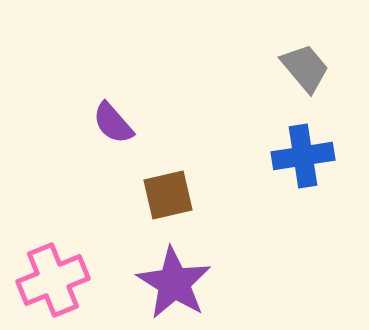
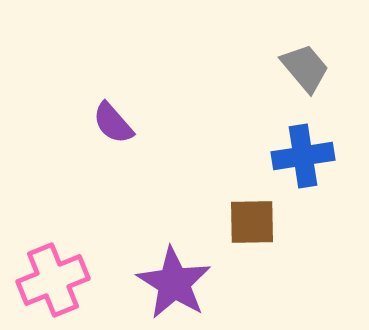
brown square: moved 84 px right, 27 px down; rotated 12 degrees clockwise
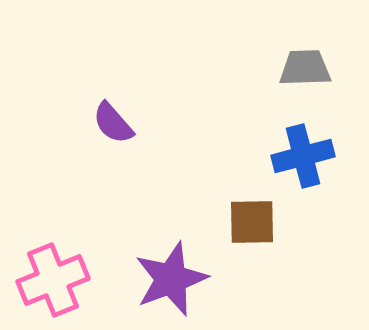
gray trapezoid: rotated 52 degrees counterclockwise
blue cross: rotated 6 degrees counterclockwise
purple star: moved 3 px left, 4 px up; rotated 20 degrees clockwise
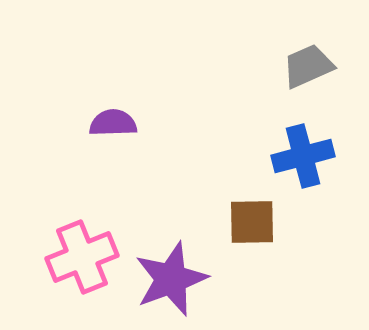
gray trapezoid: moved 3 px right, 2 px up; rotated 22 degrees counterclockwise
purple semicircle: rotated 129 degrees clockwise
pink cross: moved 29 px right, 23 px up
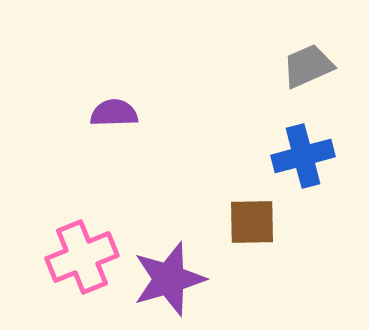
purple semicircle: moved 1 px right, 10 px up
purple star: moved 2 px left; rotated 4 degrees clockwise
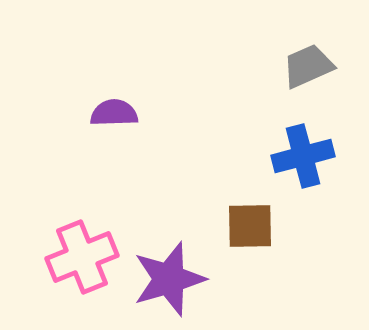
brown square: moved 2 px left, 4 px down
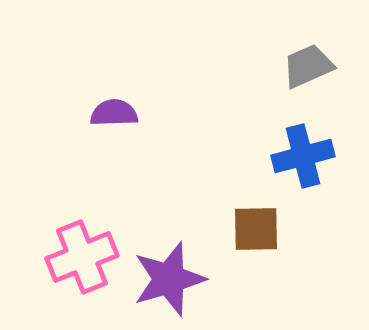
brown square: moved 6 px right, 3 px down
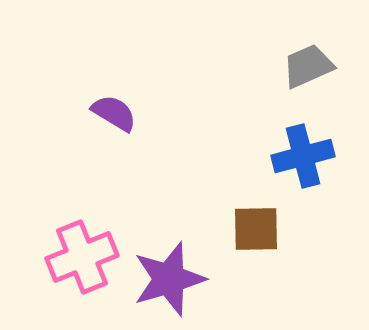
purple semicircle: rotated 33 degrees clockwise
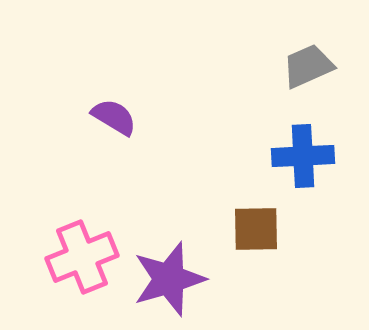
purple semicircle: moved 4 px down
blue cross: rotated 12 degrees clockwise
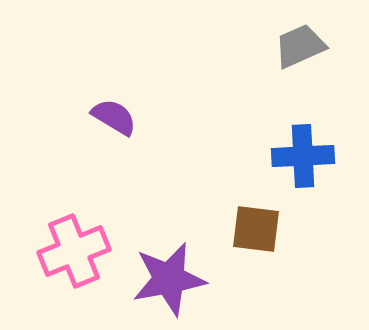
gray trapezoid: moved 8 px left, 20 px up
brown square: rotated 8 degrees clockwise
pink cross: moved 8 px left, 6 px up
purple star: rotated 6 degrees clockwise
